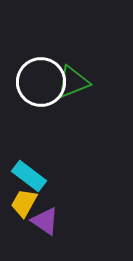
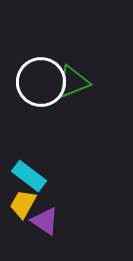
yellow trapezoid: moved 1 px left, 1 px down
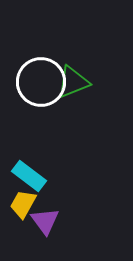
purple triangle: rotated 20 degrees clockwise
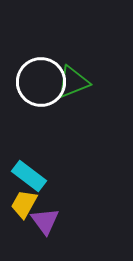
yellow trapezoid: moved 1 px right
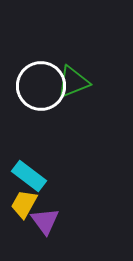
white circle: moved 4 px down
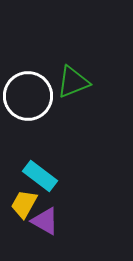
white circle: moved 13 px left, 10 px down
cyan rectangle: moved 11 px right
purple triangle: rotated 24 degrees counterclockwise
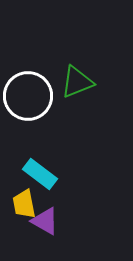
green triangle: moved 4 px right
cyan rectangle: moved 2 px up
yellow trapezoid: rotated 40 degrees counterclockwise
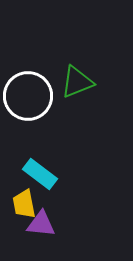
purple triangle: moved 4 px left, 3 px down; rotated 24 degrees counterclockwise
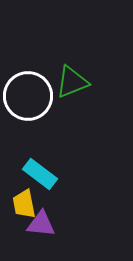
green triangle: moved 5 px left
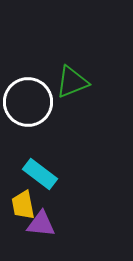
white circle: moved 6 px down
yellow trapezoid: moved 1 px left, 1 px down
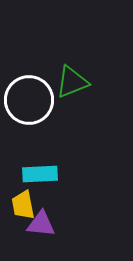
white circle: moved 1 px right, 2 px up
cyan rectangle: rotated 40 degrees counterclockwise
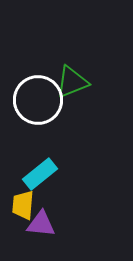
white circle: moved 9 px right
cyan rectangle: rotated 36 degrees counterclockwise
yellow trapezoid: rotated 16 degrees clockwise
